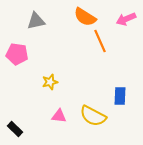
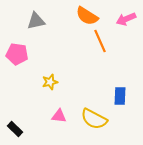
orange semicircle: moved 2 px right, 1 px up
yellow semicircle: moved 1 px right, 3 px down
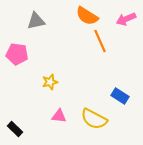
blue rectangle: rotated 60 degrees counterclockwise
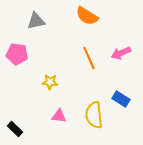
pink arrow: moved 5 px left, 34 px down
orange line: moved 11 px left, 17 px down
yellow star: rotated 21 degrees clockwise
blue rectangle: moved 1 px right, 3 px down
yellow semicircle: moved 4 px up; rotated 56 degrees clockwise
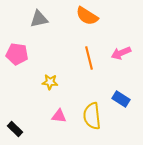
gray triangle: moved 3 px right, 2 px up
orange line: rotated 10 degrees clockwise
yellow semicircle: moved 2 px left, 1 px down
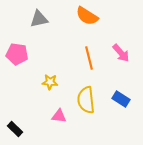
pink arrow: rotated 108 degrees counterclockwise
yellow semicircle: moved 6 px left, 16 px up
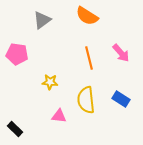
gray triangle: moved 3 px right, 1 px down; rotated 24 degrees counterclockwise
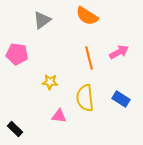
pink arrow: moved 2 px left, 1 px up; rotated 78 degrees counterclockwise
yellow semicircle: moved 1 px left, 2 px up
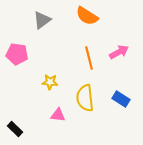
pink triangle: moved 1 px left, 1 px up
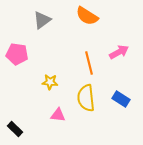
orange line: moved 5 px down
yellow semicircle: moved 1 px right
